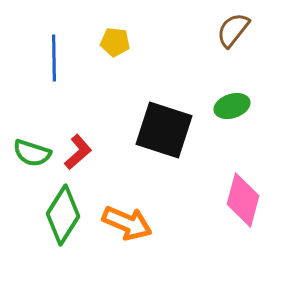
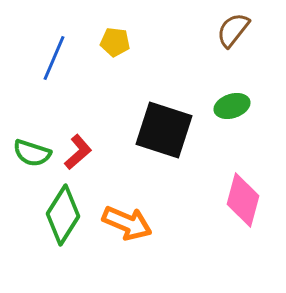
blue line: rotated 24 degrees clockwise
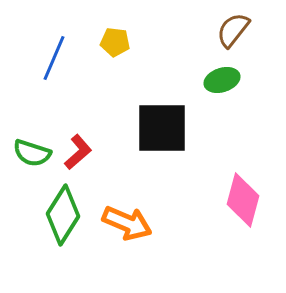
green ellipse: moved 10 px left, 26 px up
black square: moved 2 px left, 2 px up; rotated 18 degrees counterclockwise
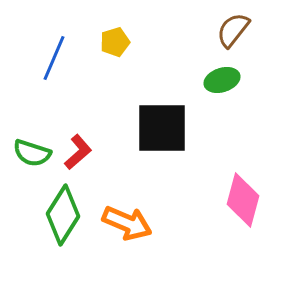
yellow pentagon: rotated 24 degrees counterclockwise
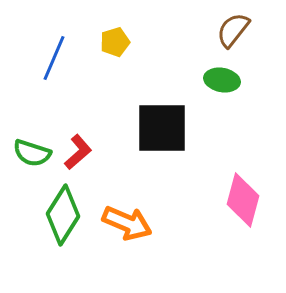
green ellipse: rotated 28 degrees clockwise
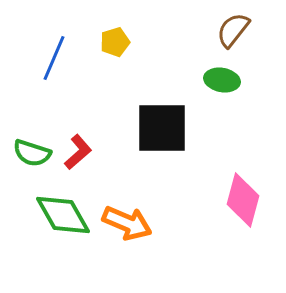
green diamond: rotated 62 degrees counterclockwise
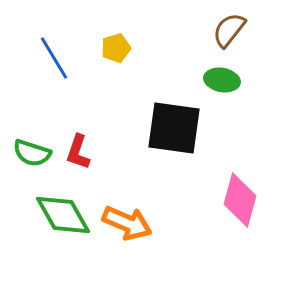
brown semicircle: moved 4 px left
yellow pentagon: moved 1 px right, 6 px down
blue line: rotated 54 degrees counterclockwise
black square: moved 12 px right; rotated 8 degrees clockwise
red L-shape: rotated 150 degrees clockwise
pink diamond: moved 3 px left
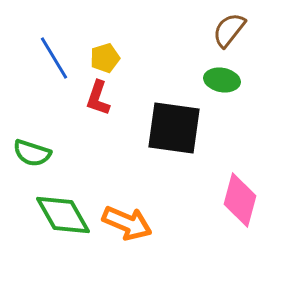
yellow pentagon: moved 11 px left, 10 px down
red L-shape: moved 20 px right, 54 px up
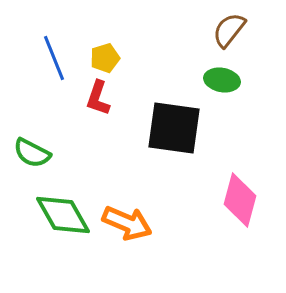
blue line: rotated 9 degrees clockwise
green semicircle: rotated 9 degrees clockwise
